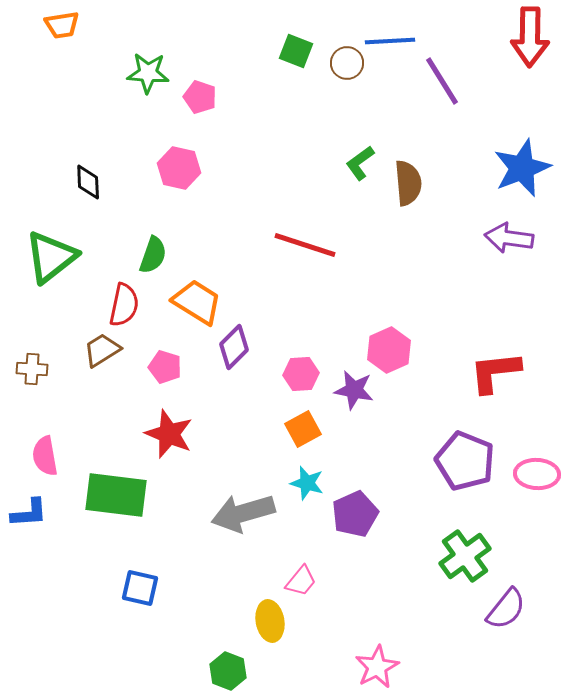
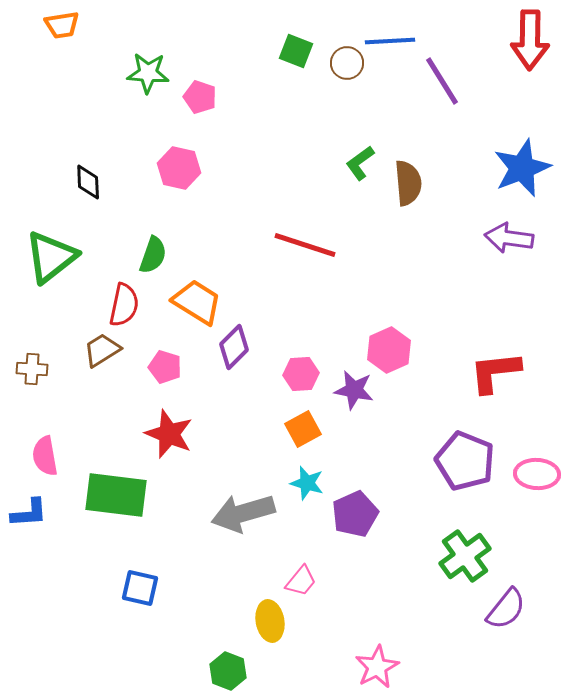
red arrow at (530, 37): moved 3 px down
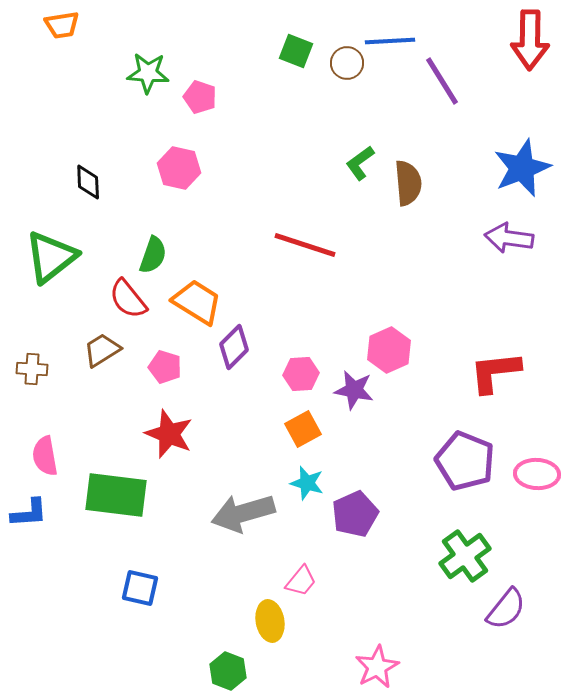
red semicircle at (124, 305): moved 4 px right, 6 px up; rotated 129 degrees clockwise
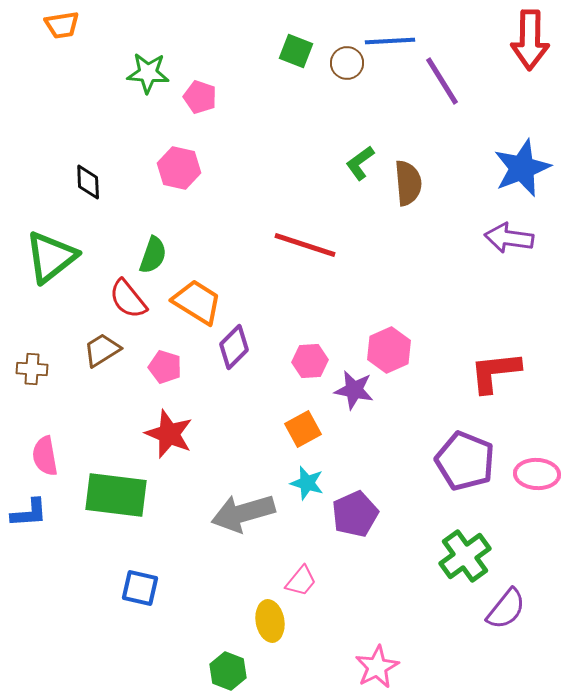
pink hexagon at (301, 374): moved 9 px right, 13 px up
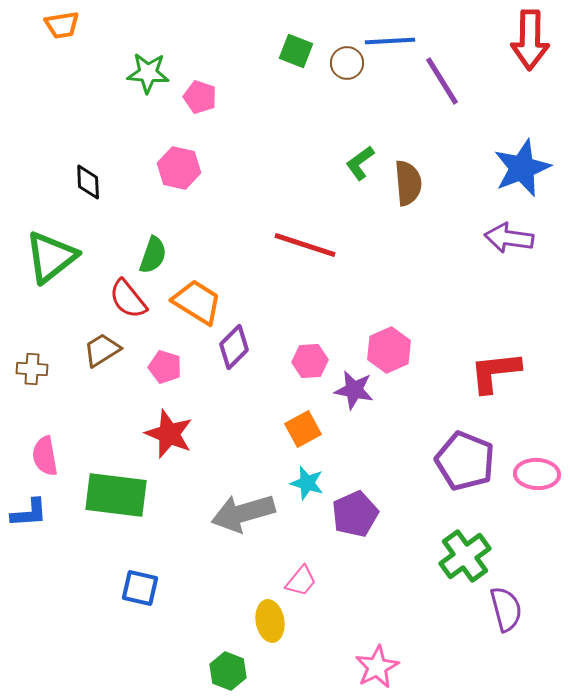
purple semicircle at (506, 609): rotated 54 degrees counterclockwise
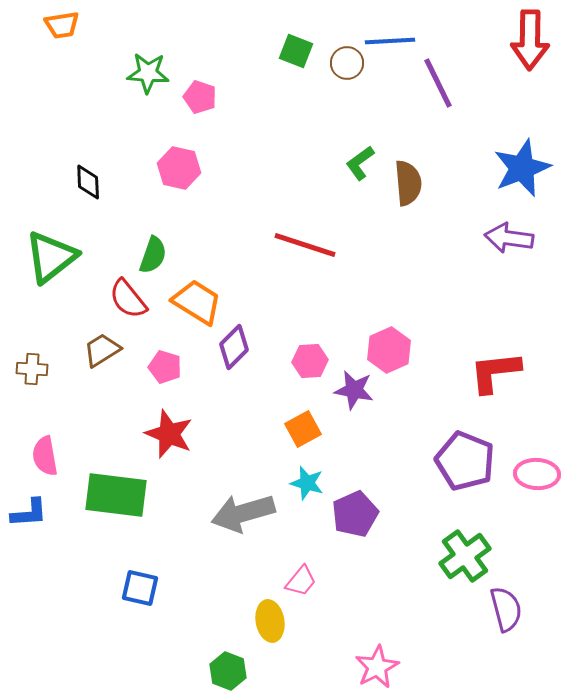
purple line at (442, 81): moved 4 px left, 2 px down; rotated 6 degrees clockwise
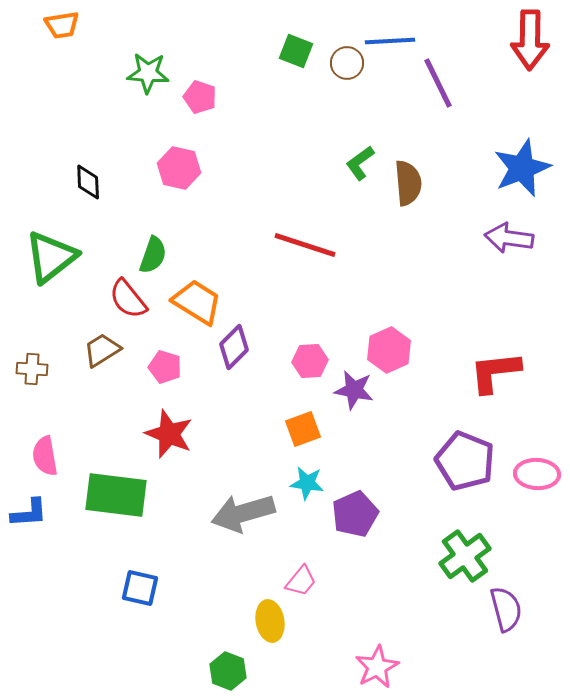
orange square at (303, 429): rotated 9 degrees clockwise
cyan star at (307, 483): rotated 8 degrees counterclockwise
